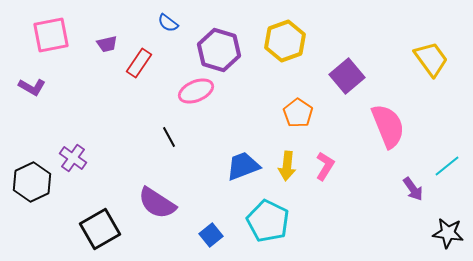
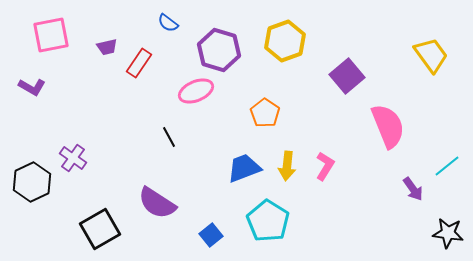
purple trapezoid: moved 3 px down
yellow trapezoid: moved 4 px up
orange pentagon: moved 33 px left
blue trapezoid: moved 1 px right, 2 px down
cyan pentagon: rotated 6 degrees clockwise
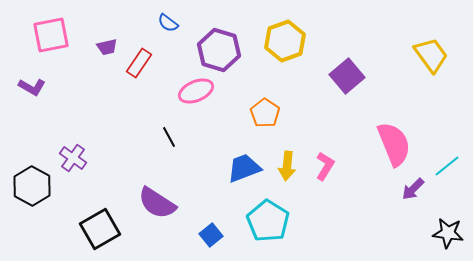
pink semicircle: moved 6 px right, 18 px down
black hexagon: moved 4 px down; rotated 6 degrees counterclockwise
purple arrow: rotated 80 degrees clockwise
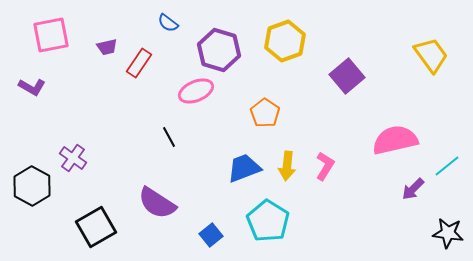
pink semicircle: moved 1 px right, 4 px up; rotated 81 degrees counterclockwise
black square: moved 4 px left, 2 px up
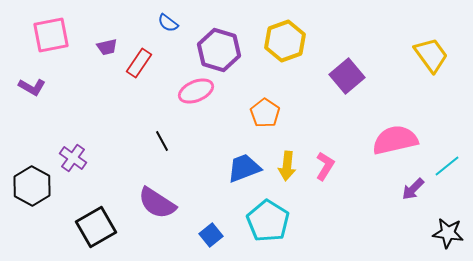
black line: moved 7 px left, 4 px down
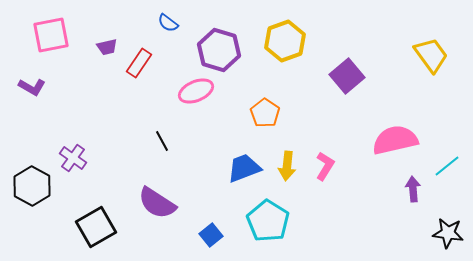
purple arrow: rotated 130 degrees clockwise
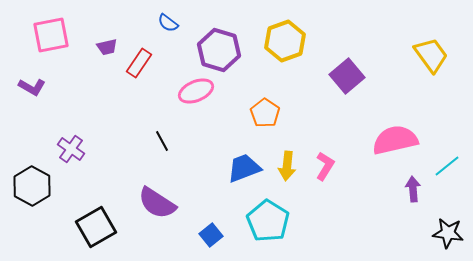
purple cross: moved 2 px left, 9 px up
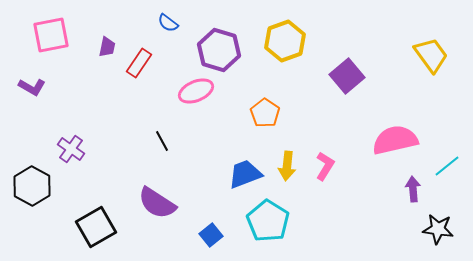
purple trapezoid: rotated 65 degrees counterclockwise
blue trapezoid: moved 1 px right, 6 px down
black star: moved 10 px left, 4 px up
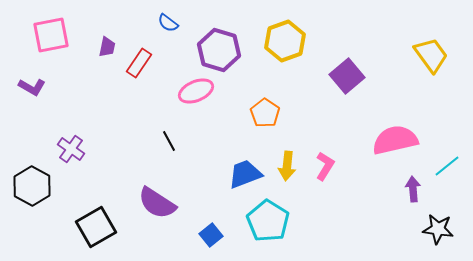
black line: moved 7 px right
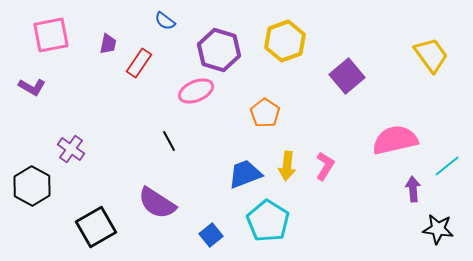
blue semicircle: moved 3 px left, 2 px up
purple trapezoid: moved 1 px right, 3 px up
